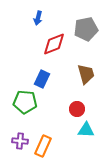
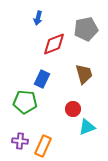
brown trapezoid: moved 2 px left
red circle: moved 4 px left
cyan triangle: moved 1 px right, 3 px up; rotated 24 degrees counterclockwise
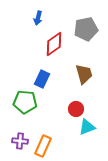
red diamond: rotated 15 degrees counterclockwise
red circle: moved 3 px right
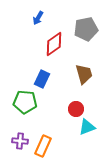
blue arrow: rotated 16 degrees clockwise
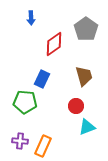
blue arrow: moved 7 px left; rotated 32 degrees counterclockwise
gray pentagon: rotated 25 degrees counterclockwise
brown trapezoid: moved 2 px down
red circle: moved 3 px up
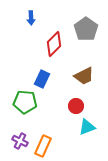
red diamond: rotated 10 degrees counterclockwise
brown trapezoid: rotated 80 degrees clockwise
purple cross: rotated 21 degrees clockwise
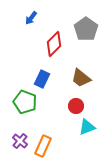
blue arrow: rotated 40 degrees clockwise
brown trapezoid: moved 3 px left, 2 px down; rotated 65 degrees clockwise
green pentagon: rotated 15 degrees clockwise
purple cross: rotated 14 degrees clockwise
